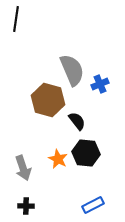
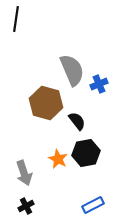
blue cross: moved 1 px left
brown hexagon: moved 2 px left, 3 px down
black hexagon: rotated 16 degrees counterclockwise
gray arrow: moved 1 px right, 5 px down
black cross: rotated 28 degrees counterclockwise
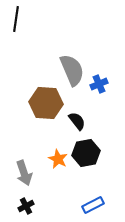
brown hexagon: rotated 12 degrees counterclockwise
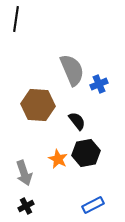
brown hexagon: moved 8 px left, 2 px down
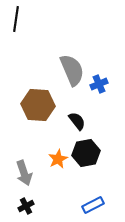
orange star: rotated 18 degrees clockwise
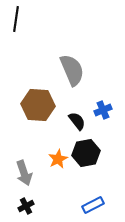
blue cross: moved 4 px right, 26 px down
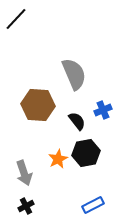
black line: rotated 35 degrees clockwise
gray semicircle: moved 2 px right, 4 px down
